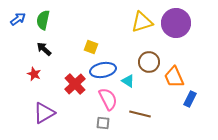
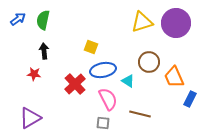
black arrow: moved 2 px down; rotated 42 degrees clockwise
red star: rotated 16 degrees counterclockwise
purple triangle: moved 14 px left, 5 px down
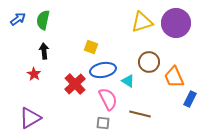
red star: rotated 24 degrees clockwise
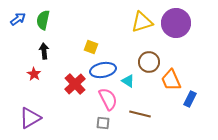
orange trapezoid: moved 3 px left, 3 px down
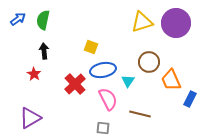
cyan triangle: rotated 32 degrees clockwise
gray square: moved 5 px down
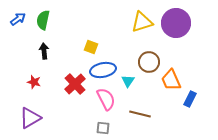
red star: moved 8 px down; rotated 16 degrees counterclockwise
pink semicircle: moved 2 px left
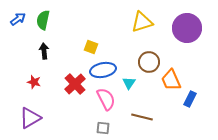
purple circle: moved 11 px right, 5 px down
cyan triangle: moved 1 px right, 2 px down
brown line: moved 2 px right, 3 px down
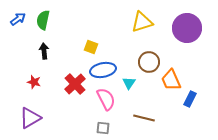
brown line: moved 2 px right, 1 px down
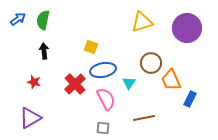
brown circle: moved 2 px right, 1 px down
brown line: rotated 25 degrees counterclockwise
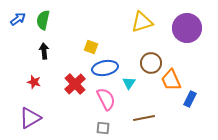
blue ellipse: moved 2 px right, 2 px up
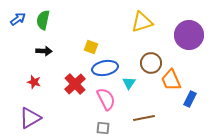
purple circle: moved 2 px right, 7 px down
black arrow: rotated 98 degrees clockwise
